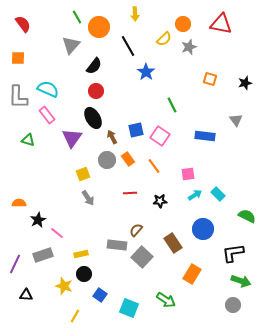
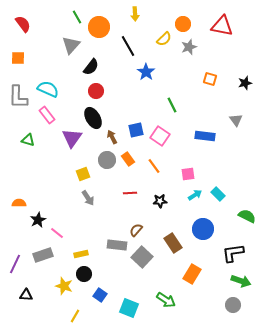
red triangle at (221, 24): moved 1 px right, 2 px down
black semicircle at (94, 66): moved 3 px left, 1 px down
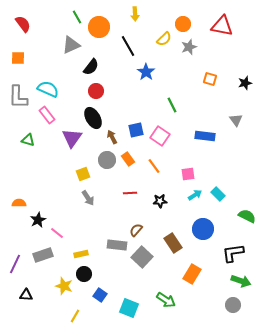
gray triangle at (71, 45): rotated 24 degrees clockwise
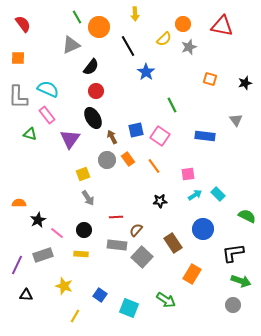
purple triangle at (72, 138): moved 2 px left, 1 px down
green triangle at (28, 140): moved 2 px right, 6 px up
red line at (130, 193): moved 14 px left, 24 px down
yellow rectangle at (81, 254): rotated 16 degrees clockwise
purple line at (15, 264): moved 2 px right, 1 px down
black circle at (84, 274): moved 44 px up
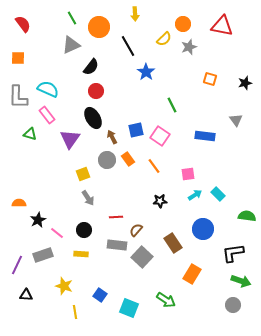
green line at (77, 17): moved 5 px left, 1 px down
green semicircle at (247, 216): rotated 18 degrees counterclockwise
yellow line at (75, 316): moved 4 px up; rotated 40 degrees counterclockwise
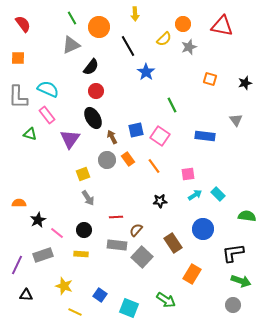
yellow line at (75, 312): rotated 56 degrees counterclockwise
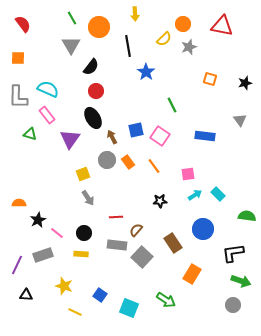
gray triangle at (71, 45): rotated 36 degrees counterclockwise
black line at (128, 46): rotated 20 degrees clockwise
gray triangle at (236, 120): moved 4 px right
orange rectangle at (128, 159): moved 3 px down
black circle at (84, 230): moved 3 px down
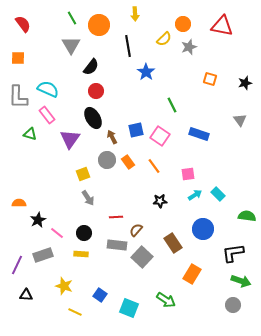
orange circle at (99, 27): moved 2 px up
blue rectangle at (205, 136): moved 6 px left, 2 px up; rotated 12 degrees clockwise
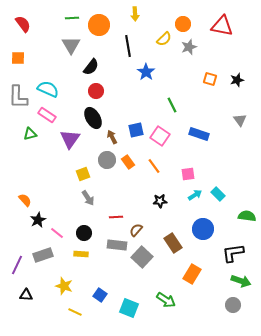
green line at (72, 18): rotated 64 degrees counterclockwise
black star at (245, 83): moved 8 px left, 3 px up
pink rectangle at (47, 115): rotated 18 degrees counterclockwise
green triangle at (30, 134): rotated 32 degrees counterclockwise
orange semicircle at (19, 203): moved 6 px right, 3 px up; rotated 48 degrees clockwise
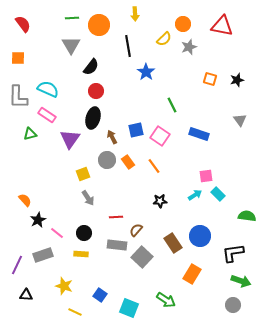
black ellipse at (93, 118): rotated 45 degrees clockwise
pink square at (188, 174): moved 18 px right, 2 px down
blue circle at (203, 229): moved 3 px left, 7 px down
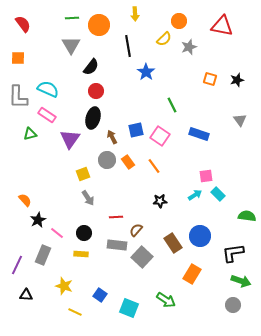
orange circle at (183, 24): moved 4 px left, 3 px up
gray rectangle at (43, 255): rotated 48 degrees counterclockwise
